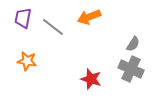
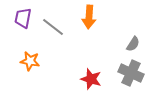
orange arrow: rotated 65 degrees counterclockwise
orange star: moved 3 px right
gray cross: moved 4 px down
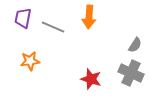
gray line: rotated 15 degrees counterclockwise
gray semicircle: moved 2 px right, 1 px down
orange star: rotated 18 degrees counterclockwise
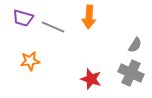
purple trapezoid: rotated 85 degrees counterclockwise
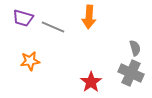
gray semicircle: moved 3 px down; rotated 49 degrees counterclockwise
red star: moved 3 px down; rotated 20 degrees clockwise
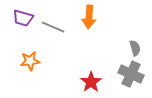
gray cross: moved 1 px down
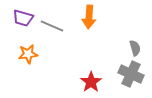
gray line: moved 1 px left, 1 px up
orange star: moved 2 px left, 7 px up
